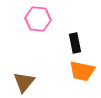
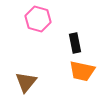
pink hexagon: rotated 10 degrees clockwise
brown triangle: moved 2 px right
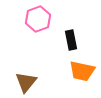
pink hexagon: rotated 25 degrees clockwise
black rectangle: moved 4 px left, 3 px up
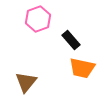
black rectangle: rotated 30 degrees counterclockwise
orange trapezoid: moved 3 px up
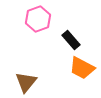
orange trapezoid: rotated 16 degrees clockwise
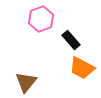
pink hexagon: moved 3 px right
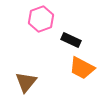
black rectangle: rotated 24 degrees counterclockwise
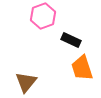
pink hexagon: moved 2 px right, 3 px up
orange trapezoid: rotated 44 degrees clockwise
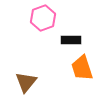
pink hexagon: moved 2 px down
black rectangle: rotated 24 degrees counterclockwise
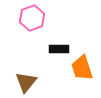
pink hexagon: moved 11 px left
black rectangle: moved 12 px left, 9 px down
